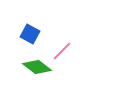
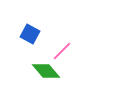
green diamond: moved 9 px right, 4 px down; rotated 12 degrees clockwise
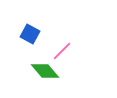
green diamond: moved 1 px left
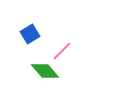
blue square: rotated 30 degrees clockwise
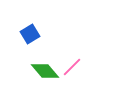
pink line: moved 10 px right, 16 px down
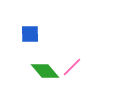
blue square: rotated 30 degrees clockwise
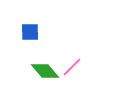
blue square: moved 2 px up
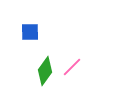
green diamond: rotated 76 degrees clockwise
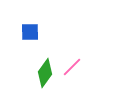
green diamond: moved 2 px down
